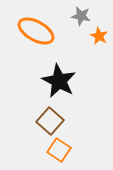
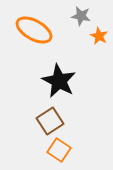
orange ellipse: moved 2 px left, 1 px up
brown square: rotated 16 degrees clockwise
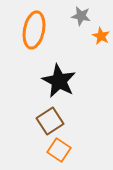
orange ellipse: rotated 72 degrees clockwise
orange star: moved 2 px right
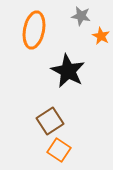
black star: moved 9 px right, 10 px up
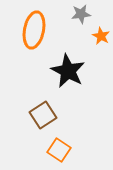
gray star: moved 2 px up; rotated 18 degrees counterclockwise
brown square: moved 7 px left, 6 px up
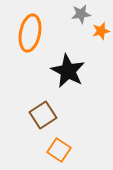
orange ellipse: moved 4 px left, 3 px down
orange star: moved 5 px up; rotated 30 degrees clockwise
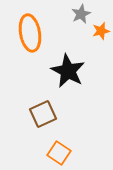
gray star: rotated 18 degrees counterclockwise
orange ellipse: rotated 21 degrees counterclockwise
brown square: moved 1 px up; rotated 8 degrees clockwise
orange square: moved 3 px down
